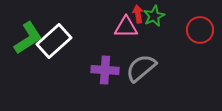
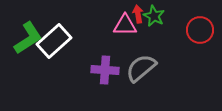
green star: rotated 20 degrees counterclockwise
pink triangle: moved 1 px left, 2 px up
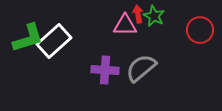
green L-shape: rotated 16 degrees clockwise
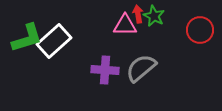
green L-shape: moved 1 px left
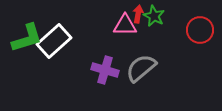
red arrow: rotated 18 degrees clockwise
purple cross: rotated 12 degrees clockwise
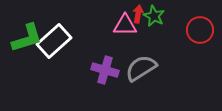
gray semicircle: rotated 8 degrees clockwise
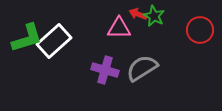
red arrow: rotated 78 degrees counterclockwise
pink triangle: moved 6 px left, 3 px down
gray semicircle: moved 1 px right
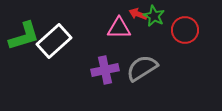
red circle: moved 15 px left
green L-shape: moved 3 px left, 2 px up
purple cross: rotated 28 degrees counterclockwise
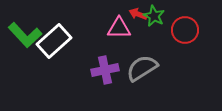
green L-shape: moved 1 px right, 1 px up; rotated 64 degrees clockwise
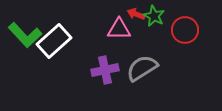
red arrow: moved 2 px left
pink triangle: moved 1 px down
